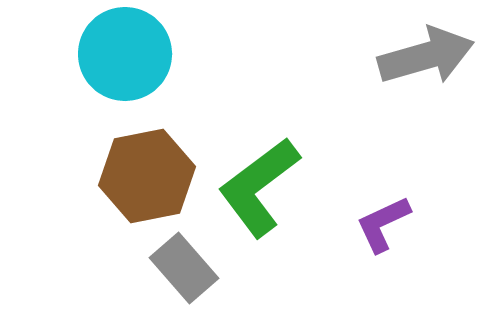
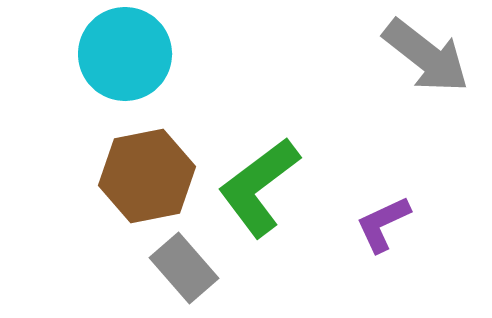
gray arrow: rotated 54 degrees clockwise
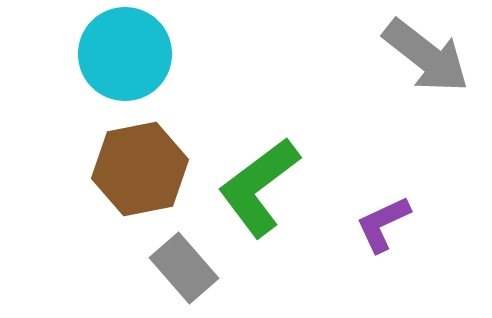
brown hexagon: moved 7 px left, 7 px up
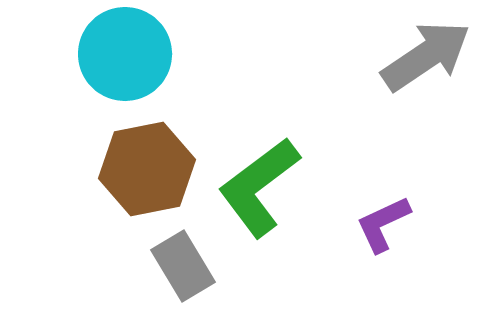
gray arrow: rotated 72 degrees counterclockwise
brown hexagon: moved 7 px right
gray rectangle: moved 1 px left, 2 px up; rotated 10 degrees clockwise
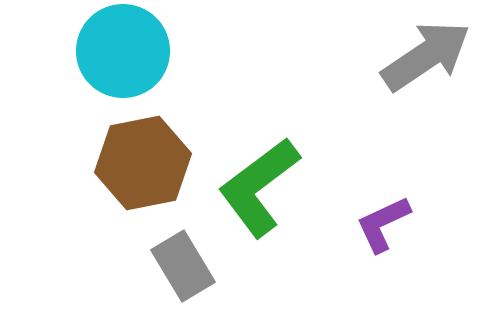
cyan circle: moved 2 px left, 3 px up
brown hexagon: moved 4 px left, 6 px up
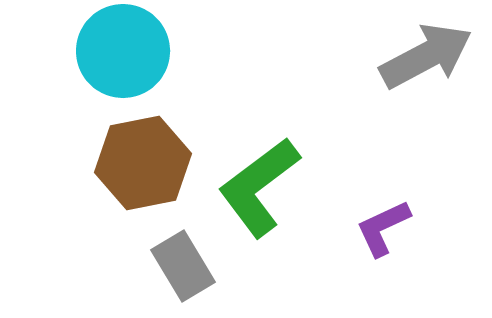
gray arrow: rotated 6 degrees clockwise
purple L-shape: moved 4 px down
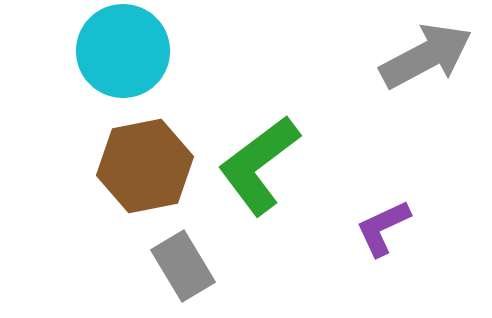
brown hexagon: moved 2 px right, 3 px down
green L-shape: moved 22 px up
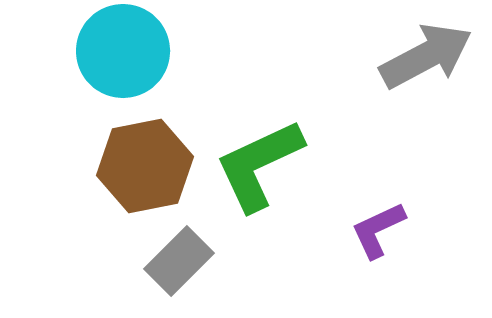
green L-shape: rotated 12 degrees clockwise
purple L-shape: moved 5 px left, 2 px down
gray rectangle: moved 4 px left, 5 px up; rotated 76 degrees clockwise
